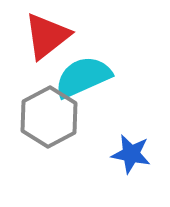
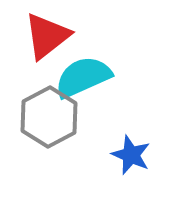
blue star: moved 1 px down; rotated 12 degrees clockwise
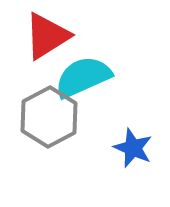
red triangle: rotated 6 degrees clockwise
blue star: moved 2 px right, 7 px up
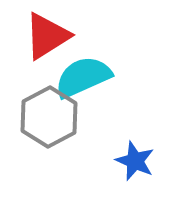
blue star: moved 2 px right, 13 px down
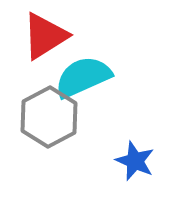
red triangle: moved 2 px left
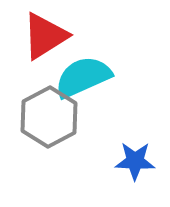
blue star: rotated 21 degrees counterclockwise
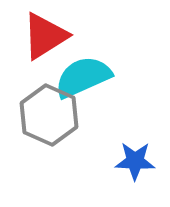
gray hexagon: moved 2 px up; rotated 8 degrees counterclockwise
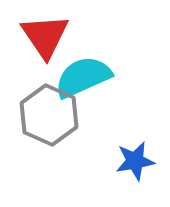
red triangle: rotated 32 degrees counterclockwise
blue star: rotated 12 degrees counterclockwise
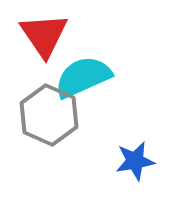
red triangle: moved 1 px left, 1 px up
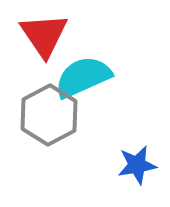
gray hexagon: rotated 8 degrees clockwise
blue star: moved 2 px right, 4 px down
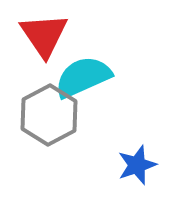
blue star: rotated 9 degrees counterclockwise
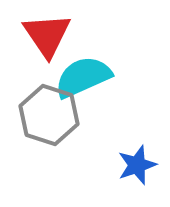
red triangle: moved 3 px right
gray hexagon: rotated 14 degrees counterclockwise
